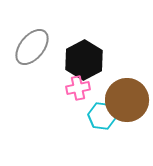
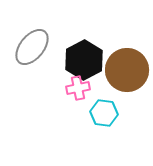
brown circle: moved 30 px up
cyan hexagon: moved 2 px right, 3 px up
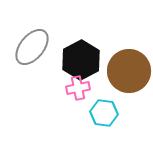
black hexagon: moved 3 px left
brown circle: moved 2 px right, 1 px down
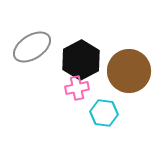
gray ellipse: rotated 18 degrees clockwise
pink cross: moved 1 px left
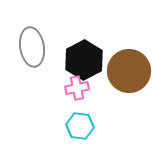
gray ellipse: rotated 66 degrees counterclockwise
black hexagon: moved 3 px right
cyan hexagon: moved 24 px left, 13 px down
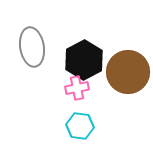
brown circle: moved 1 px left, 1 px down
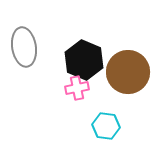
gray ellipse: moved 8 px left
black hexagon: rotated 9 degrees counterclockwise
cyan hexagon: moved 26 px right
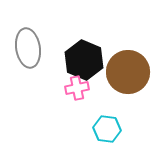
gray ellipse: moved 4 px right, 1 px down
cyan hexagon: moved 1 px right, 3 px down
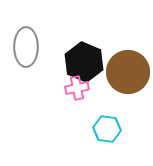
gray ellipse: moved 2 px left, 1 px up; rotated 9 degrees clockwise
black hexagon: moved 2 px down
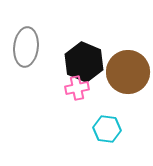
gray ellipse: rotated 6 degrees clockwise
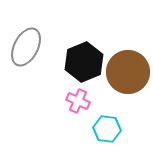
gray ellipse: rotated 21 degrees clockwise
black hexagon: rotated 15 degrees clockwise
pink cross: moved 1 px right, 13 px down; rotated 35 degrees clockwise
